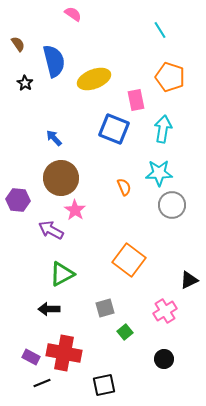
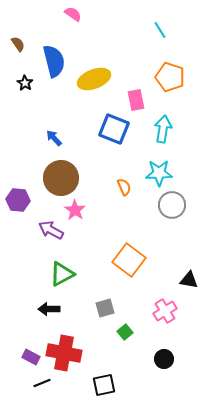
black triangle: rotated 36 degrees clockwise
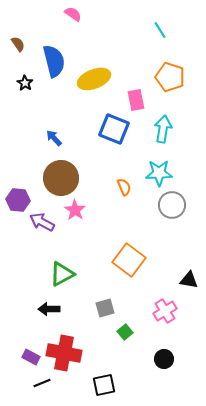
purple arrow: moved 9 px left, 8 px up
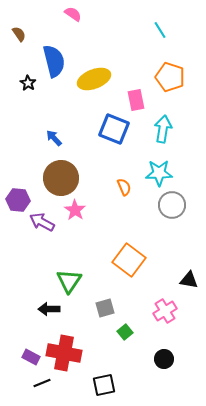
brown semicircle: moved 1 px right, 10 px up
black star: moved 3 px right
green triangle: moved 7 px right, 7 px down; rotated 28 degrees counterclockwise
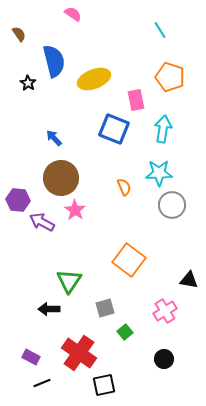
red cross: moved 15 px right; rotated 24 degrees clockwise
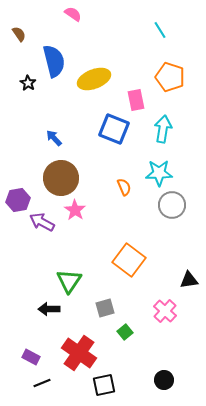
purple hexagon: rotated 15 degrees counterclockwise
black triangle: rotated 18 degrees counterclockwise
pink cross: rotated 15 degrees counterclockwise
black circle: moved 21 px down
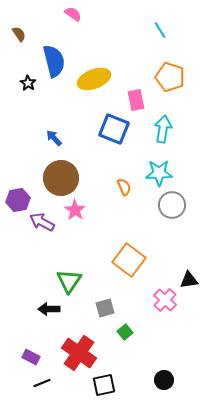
pink cross: moved 11 px up
